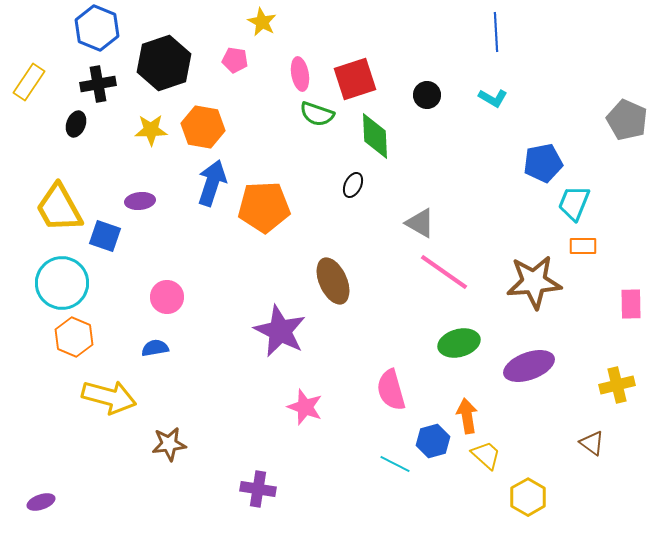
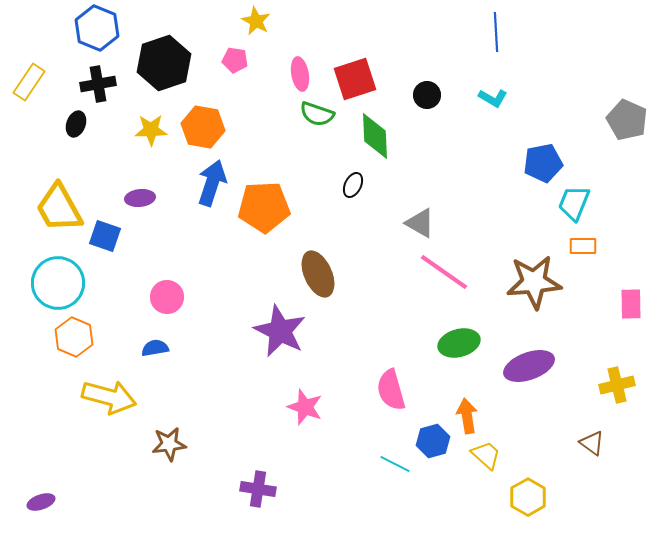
yellow star at (262, 22): moved 6 px left, 1 px up
purple ellipse at (140, 201): moved 3 px up
brown ellipse at (333, 281): moved 15 px left, 7 px up
cyan circle at (62, 283): moved 4 px left
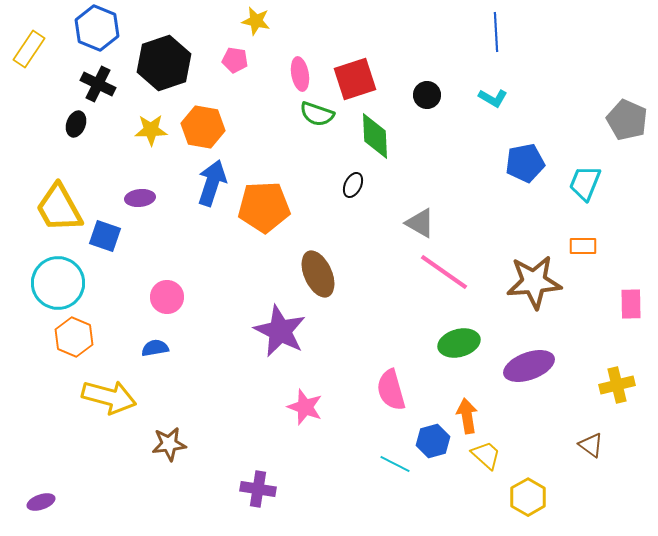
yellow star at (256, 21): rotated 16 degrees counterclockwise
yellow rectangle at (29, 82): moved 33 px up
black cross at (98, 84): rotated 36 degrees clockwise
blue pentagon at (543, 163): moved 18 px left
cyan trapezoid at (574, 203): moved 11 px right, 20 px up
brown triangle at (592, 443): moved 1 px left, 2 px down
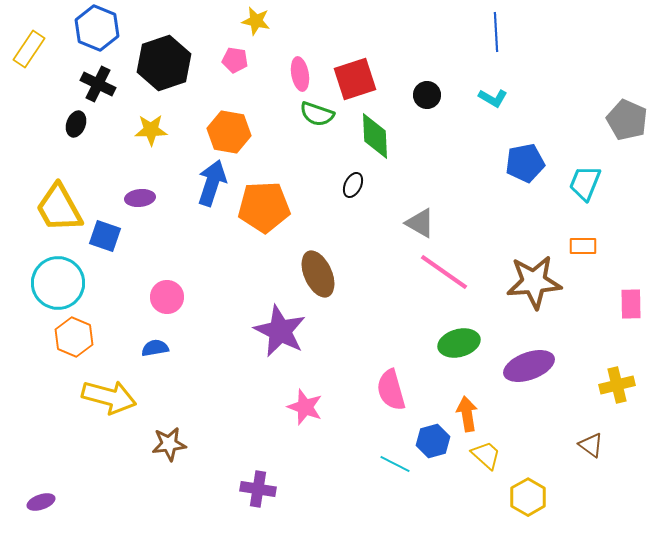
orange hexagon at (203, 127): moved 26 px right, 5 px down
orange arrow at (467, 416): moved 2 px up
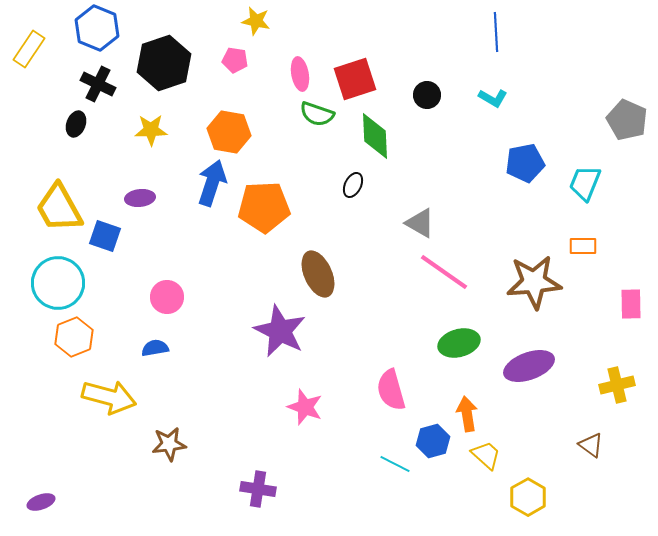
orange hexagon at (74, 337): rotated 15 degrees clockwise
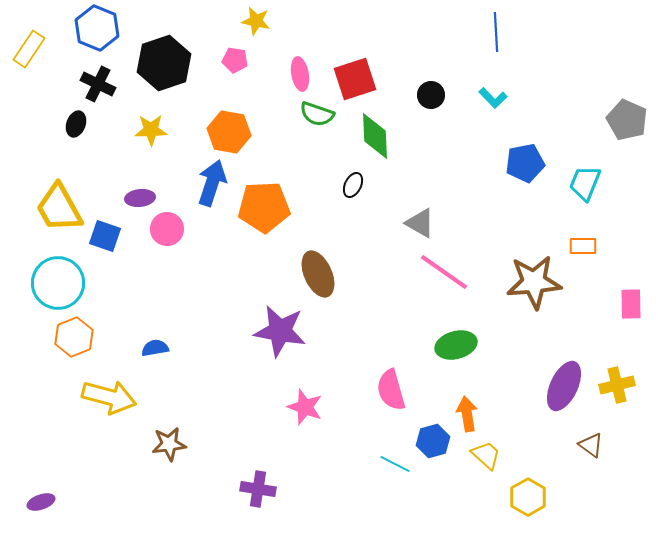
black circle at (427, 95): moved 4 px right
cyan L-shape at (493, 98): rotated 16 degrees clockwise
pink circle at (167, 297): moved 68 px up
purple star at (280, 331): rotated 16 degrees counterclockwise
green ellipse at (459, 343): moved 3 px left, 2 px down
purple ellipse at (529, 366): moved 35 px right, 20 px down; rotated 45 degrees counterclockwise
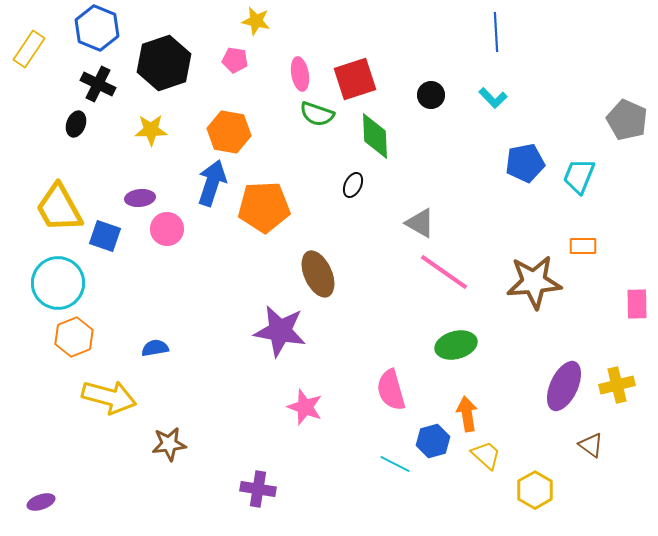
cyan trapezoid at (585, 183): moved 6 px left, 7 px up
pink rectangle at (631, 304): moved 6 px right
yellow hexagon at (528, 497): moved 7 px right, 7 px up
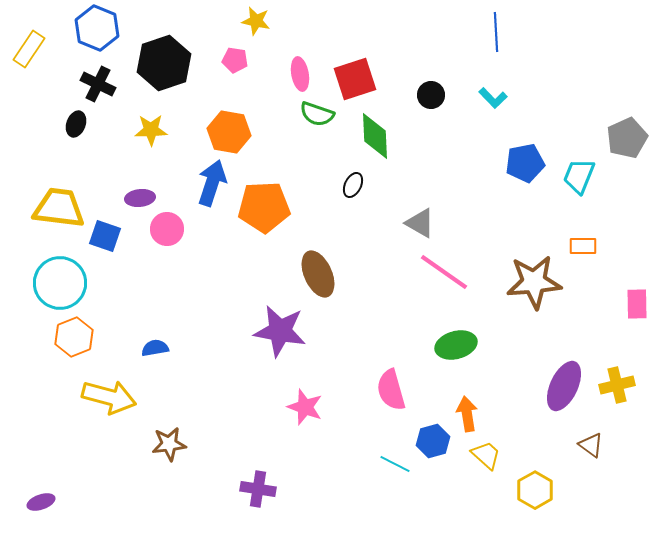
gray pentagon at (627, 120): moved 18 px down; rotated 24 degrees clockwise
yellow trapezoid at (59, 208): rotated 126 degrees clockwise
cyan circle at (58, 283): moved 2 px right
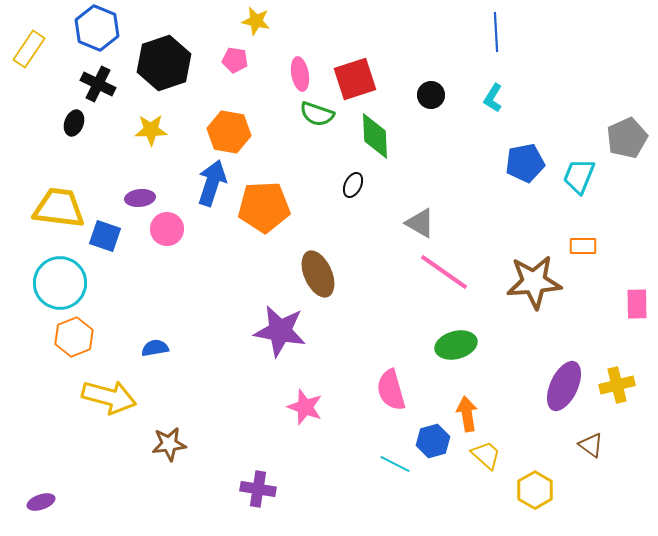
cyan L-shape at (493, 98): rotated 76 degrees clockwise
black ellipse at (76, 124): moved 2 px left, 1 px up
